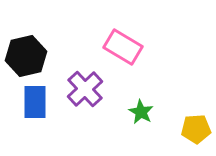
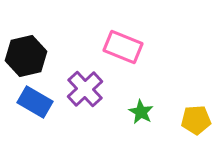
pink rectangle: rotated 9 degrees counterclockwise
blue rectangle: rotated 60 degrees counterclockwise
yellow pentagon: moved 9 px up
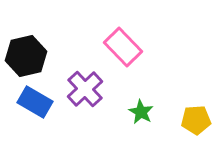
pink rectangle: rotated 24 degrees clockwise
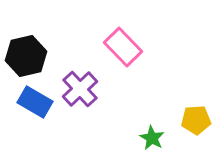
purple cross: moved 5 px left
green star: moved 11 px right, 26 px down
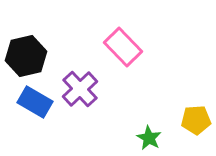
green star: moved 3 px left
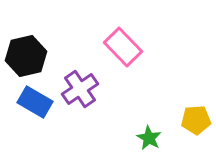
purple cross: rotated 9 degrees clockwise
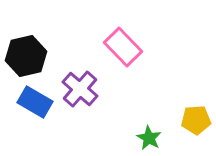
purple cross: rotated 15 degrees counterclockwise
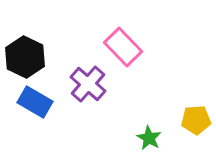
black hexagon: moved 1 px left, 1 px down; rotated 21 degrees counterclockwise
purple cross: moved 8 px right, 5 px up
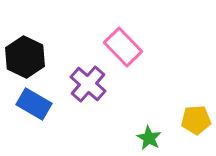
blue rectangle: moved 1 px left, 2 px down
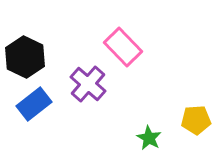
blue rectangle: rotated 68 degrees counterclockwise
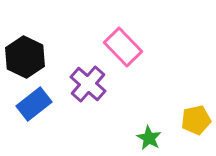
yellow pentagon: rotated 8 degrees counterclockwise
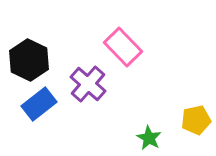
black hexagon: moved 4 px right, 3 px down
blue rectangle: moved 5 px right
